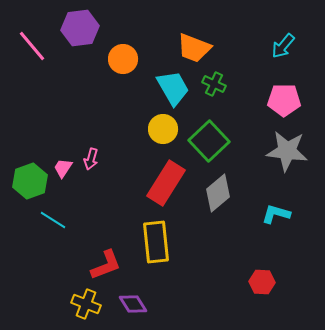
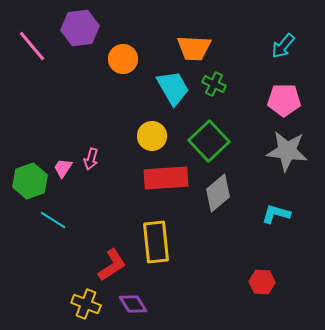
orange trapezoid: rotated 18 degrees counterclockwise
yellow circle: moved 11 px left, 7 px down
red rectangle: moved 5 px up; rotated 54 degrees clockwise
red L-shape: moved 6 px right; rotated 12 degrees counterclockwise
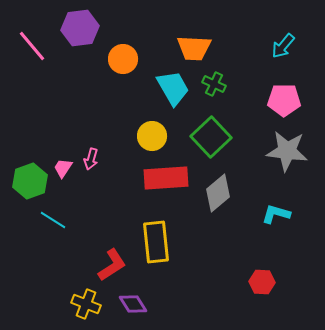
green square: moved 2 px right, 4 px up
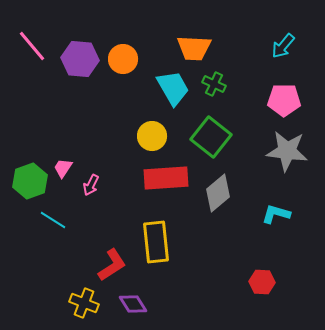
purple hexagon: moved 31 px down; rotated 12 degrees clockwise
green square: rotated 9 degrees counterclockwise
pink arrow: moved 26 px down; rotated 10 degrees clockwise
yellow cross: moved 2 px left, 1 px up
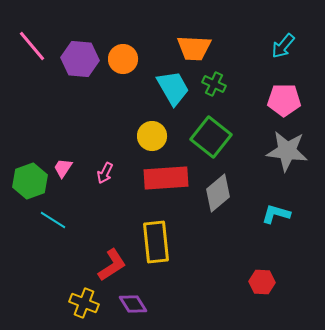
pink arrow: moved 14 px right, 12 px up
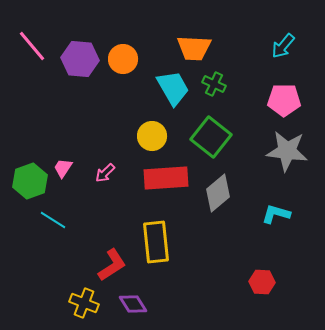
pink arrow: rotated 20 degrees clockwise
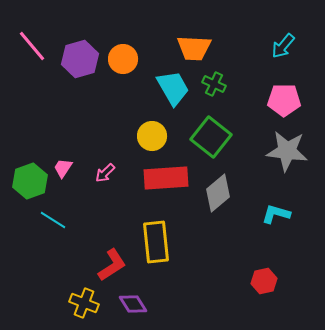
purple hexagon: rotated 21 degrees counterclockwise
red hexagon: moved 2 px right, 1 px up; rotated 15 degrees counterclockwise
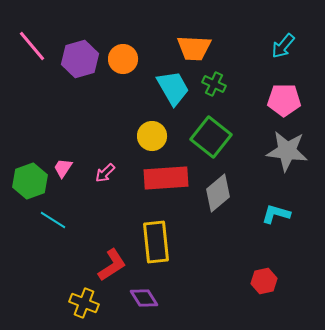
purple diamond: moved 11 px right, 6 px up
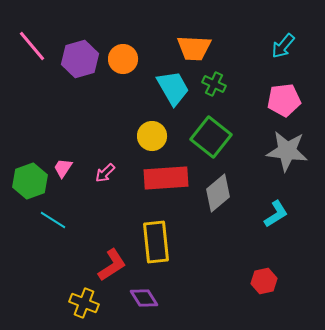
pink pentagon: rotated 8 degrees counterclockwise
cyan L-shape: rotated 132 degrees clockwise
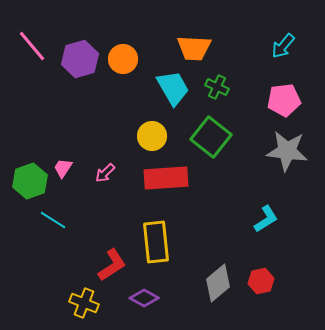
green cross: moved 3 px right, 3 px down
gray diamond: moved 90 px down
cyan L-shape: moved 10 px left, 5 px down
red hexagon: moved 3 px left
purple diamond: rotated 28 degrees counterclockwise
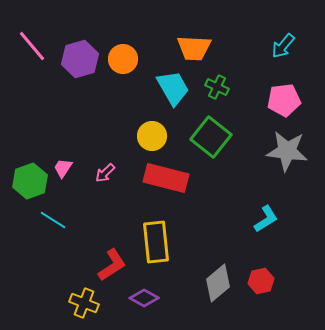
red rectangle: rotated 18 degrees clockwise
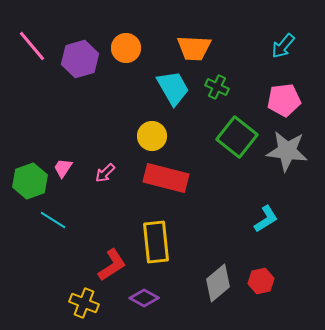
orange circle: moved 3 px right, 11 px up
green square: moved 26 px right
